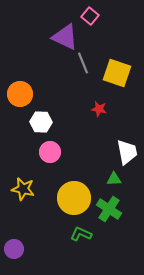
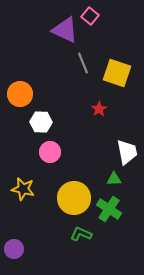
purple triangle: moved 7 px up
red star: rotated 28 degrees clockwise
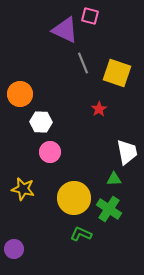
pink square: rotated 24 degrees counterclockwise
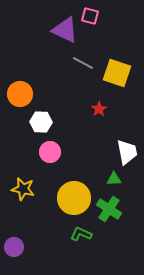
gray line: rotated 40 degrees counterclockwise
purple circle: moved 2 px up
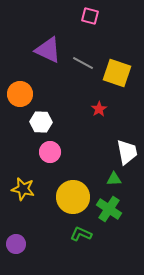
purple triangle: moved 17 px left, 20 px down
yellow circle: moved 1 px left, 1 px up
purple circle: moved 2 px right, 3 px up
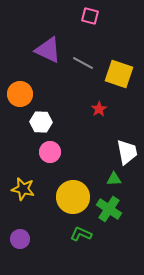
yellow square: moved 2 px right, 1 px down
purple circle: moved 4 px right, 5 px up
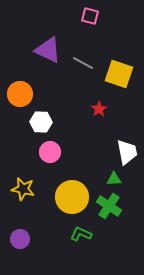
yellow circle: moved 1 px left
green cross: moved 3 px up
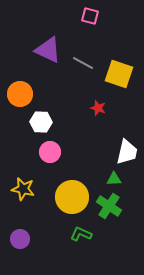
red star: moved 1 px left, 1 px up; rotated 21 degrees counterclockwise
white trapezoid: rotated 24 degrees clockwise
